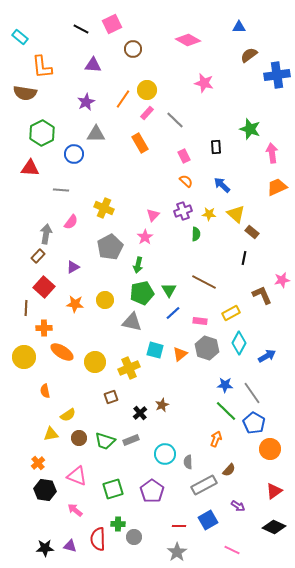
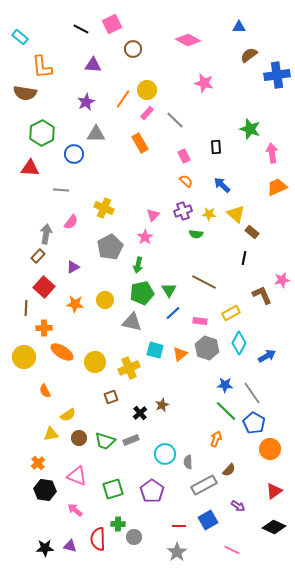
green semicircle at (196, 234): rotated 96 degrees clockwise
orange semicircle at (45, 391): rotated 16 degrees counterclockwise
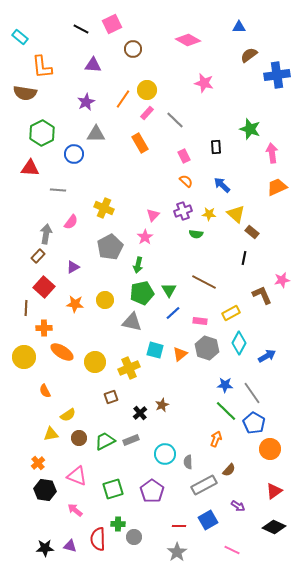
gray line at (61, 190): moved 3 px left
green trapezoid at (105, 441): rotated 135 degrees clockwise
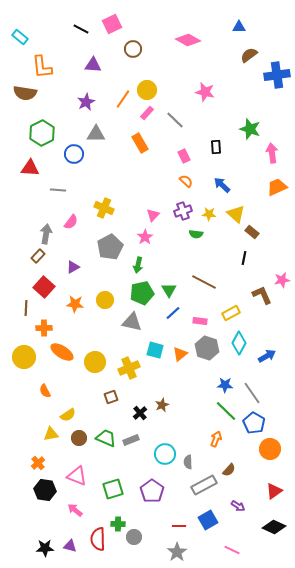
pink star at (204, 83): moved 1 px right, 9 px down
green trapezoid at (105, 441): moved 1 px right, 3 px up; rotated 50 degrees clockwise
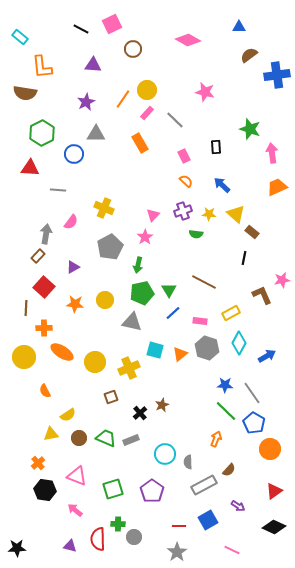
black star at (45, 548): moved 28 px left
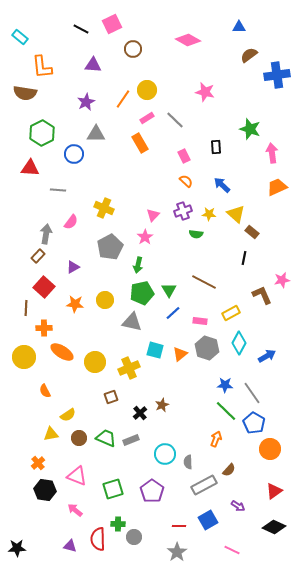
pink rectangle at (147, 113): moved 5 px down; rotated 16 degrees clockwise
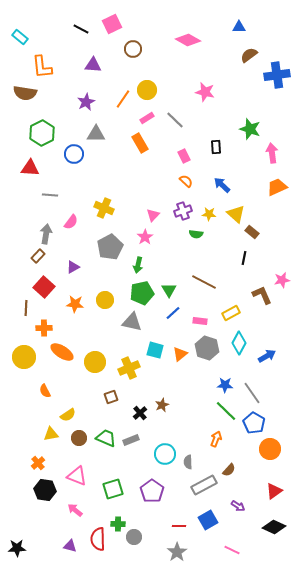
gray line at (58, 190): moved 8 px left, 5 px down
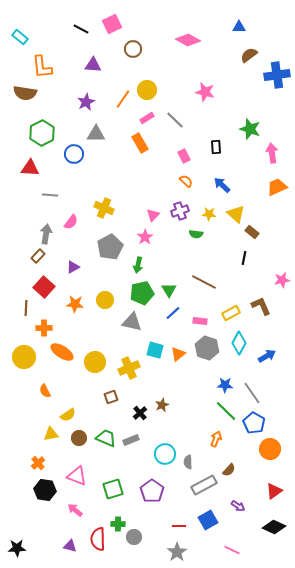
purple cross at (183, 211): moved 3 px left
brown L-shape at (262, 295): moved 1 px left, 11 px down
orange triangle at (180, 354): moved 2 px left
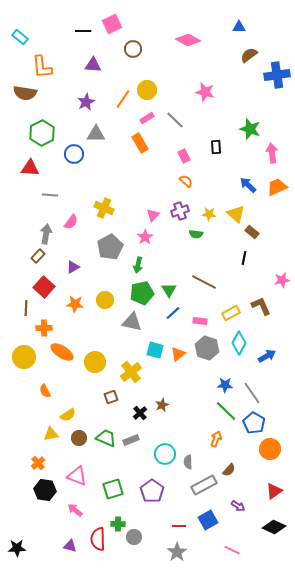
black line at (81, 29): moved 2 px right, 2 px down; rotated 28 degrees counterclockwise
blue arrow at (222, 185): moved 26 px right
yellow cross at (129, 368): moved 2 px right, 4 px down; rotated 15 degrees counterclockwise
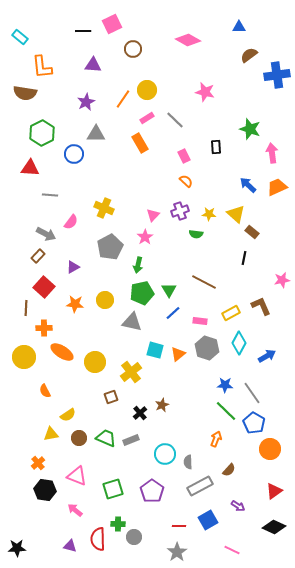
gray arrow at (46, 234): rotated 108 degrees clockwise
gray rectangle at (204, 485): moved 4 px left, 1 px down
